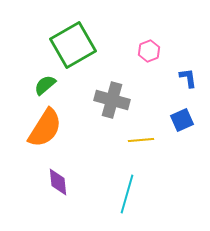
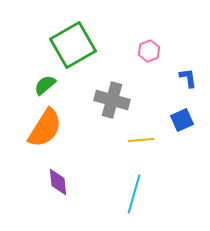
cyan line: moved 7 px right
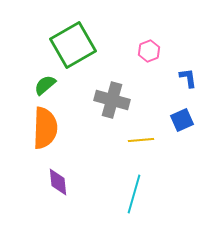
orange semicircle: rotated 30 degrees counterclockwise
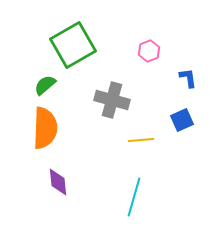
cyan line: moved 3 px down
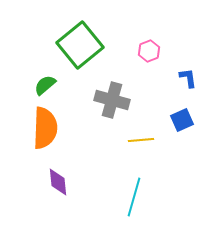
green square: moved 7 px right; rotated 9 degrees counterclockwise
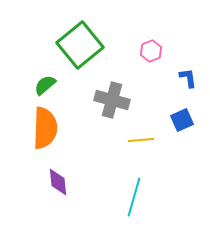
pink hexagon: moved 2 px right
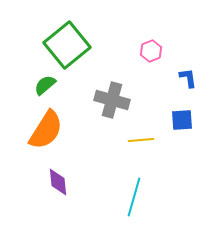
green square: moved 13 px left
blue square: rotated 20 degrees clockwise
orange semicircle: moved 1 px right, 2 px down; rotated 30 degrees clockwise
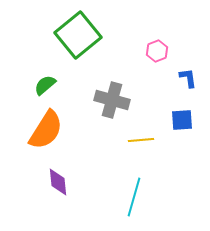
green square: moved 11 px right, 10 px up
pink hexagon: moved 6 px right
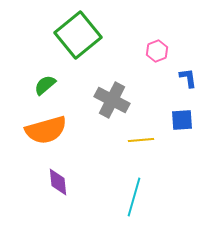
gray cross: rotated 12 degrees clockwise
orange semicircle: rotated 42 degrees clockwise
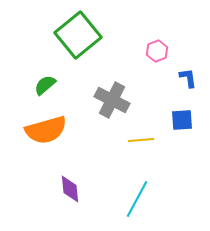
purple diamond: moved 12 px right, 7 px down
cyan line: moved 3 px right, 2 px down; rotated 12 degrees clockwise
